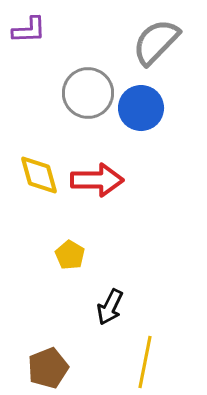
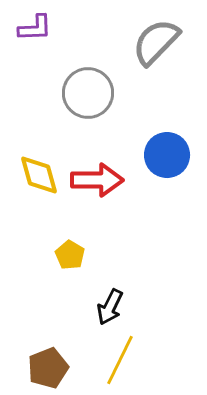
purple L-shape: moved 6 px right, 2 px up
blue circle: moved 26 px right, 47 px down
yellow line: moved 25 px left, 2 px up; rotated 15 degrees clockwise
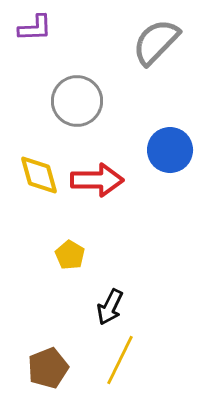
gray circle: moved 11 px left, 8 px down
blue circle: moved 3 px right, 5 px up
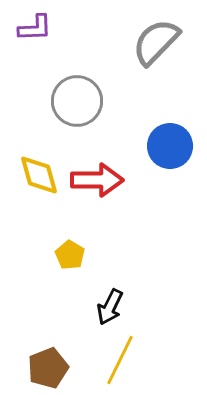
blue circle: moved 4 px up
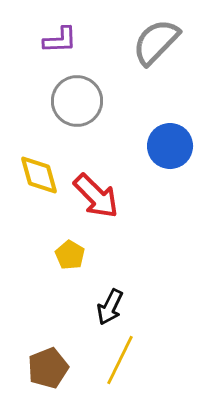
purple L-shape: moved 25 px right, 12 px down
red arrow: moved 1 px left, 16 px down; rotated 45 degrees clockwise
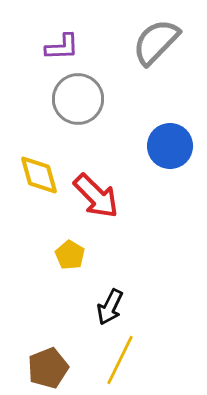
purple L-shape: moved 2 px right, 7 px down
gray circle: moved 1 px right, 2 px up
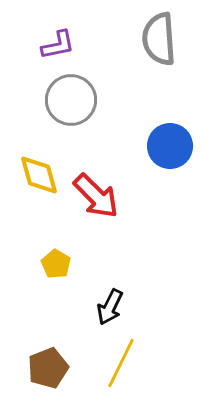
gray semicircle: moved 3 px right, 3 px up; rotated 48 degrees counterclockwise
purple L-shape: moved 4 px left, 2 px up; rotated 9 degrees counterclockwise
gray circle: moved 7 px left, 1 px down
yellow pentagon: moved 14 px left, 9 px down
yellow line: moved 1 px right, 3 px down
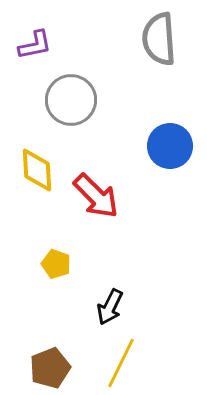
purple L-shape: moved 23 px left
yellow diamond: moved 2 px left, 5 px up; rotated 12 degrees clockwise
yellow pentagon: rotated 12 degrees counterclockwise
brown pentagon: moved 2 px right
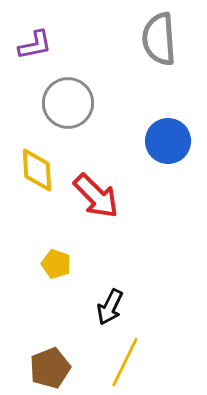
gray circle: moved 3 px left, 3 px down
blue circle: moved 2 px left, 5 px up
yellow line: moved 4 px right, 1 px up
